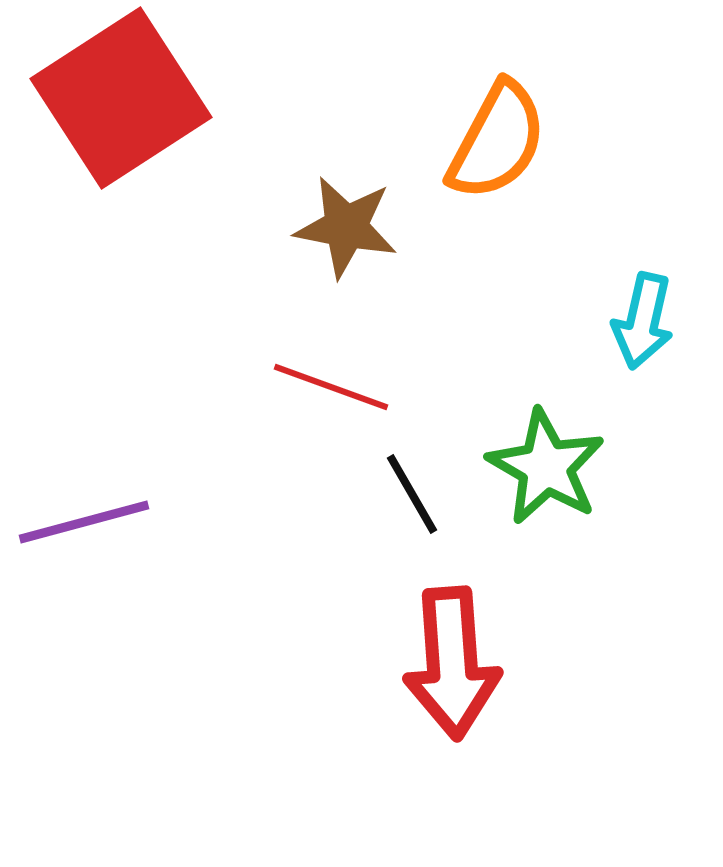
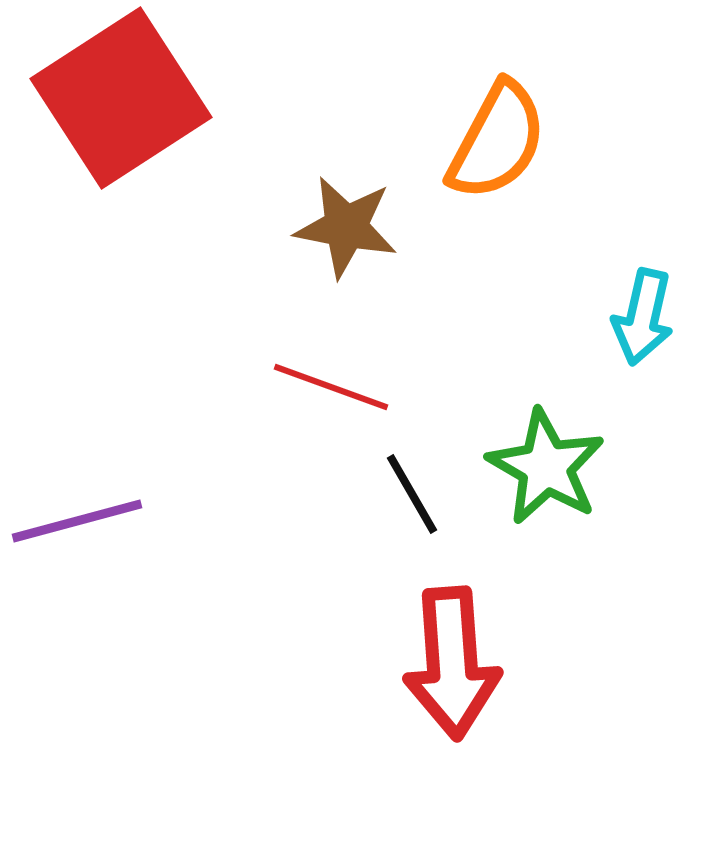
cyan arrow: moved 4 px up
purple line: moved 7 px left, 1 px up
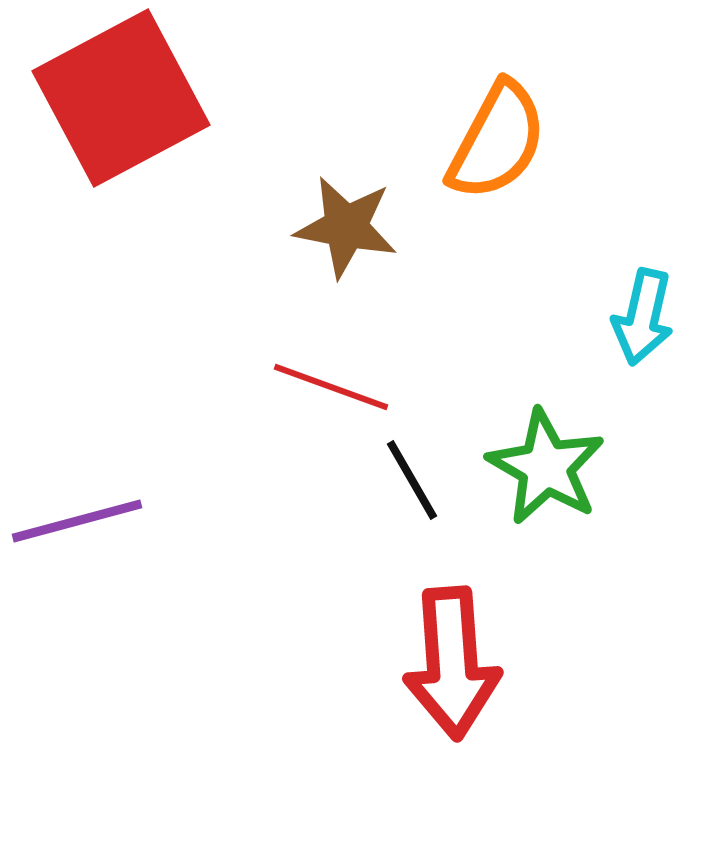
red square: rotated 5 degrees clockwise
black line: moved 14 px up
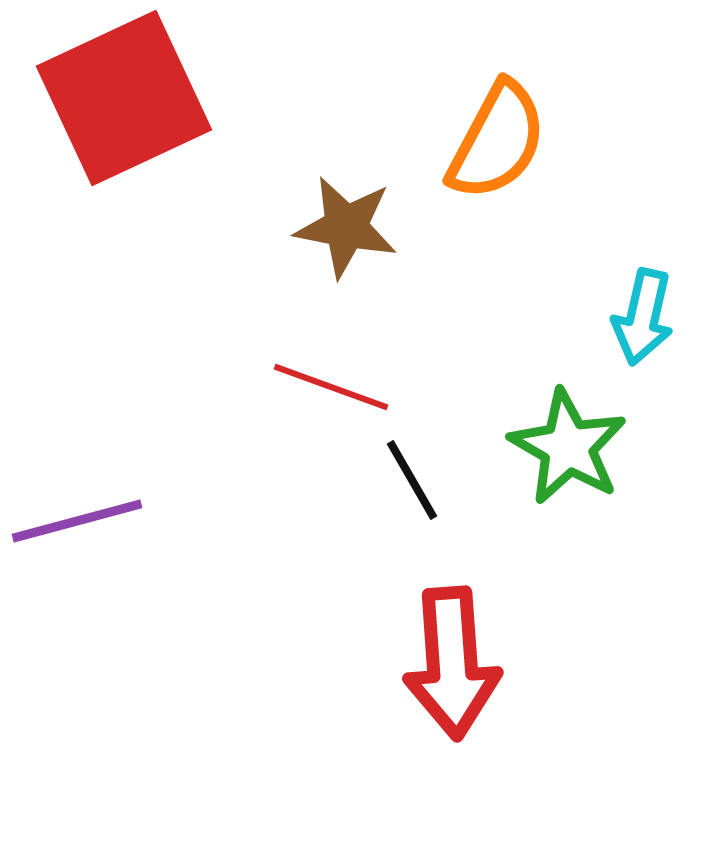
red square: moved 3 px right; rotated 3 degrees clockwise
green star: moved 22 px right, 20 px up
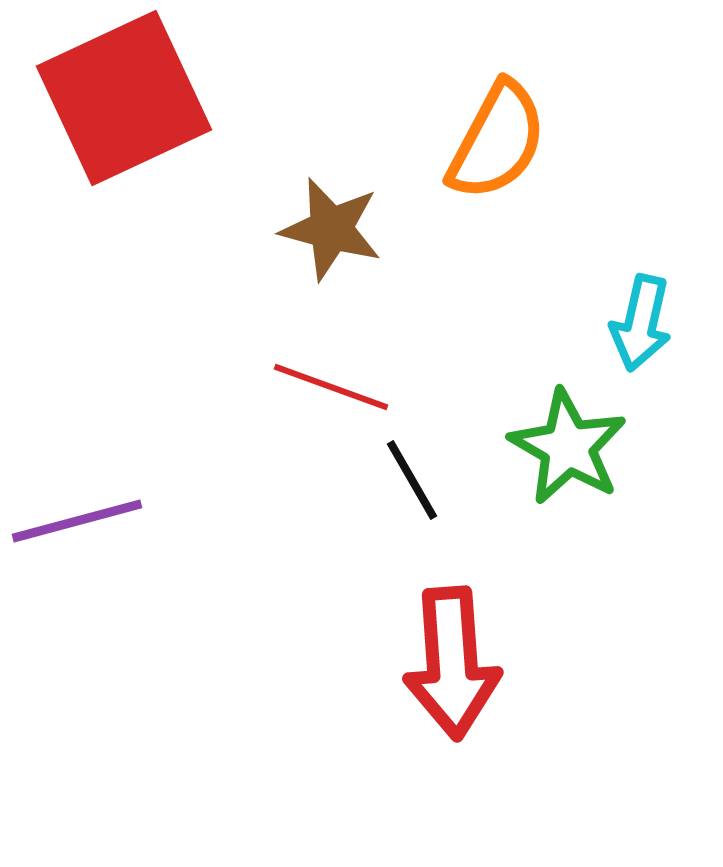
brown star: moved 15 px left, 2 px down; rotated 4 degrees clockwise
cyan arrow: moved 2 px left, 6 px down
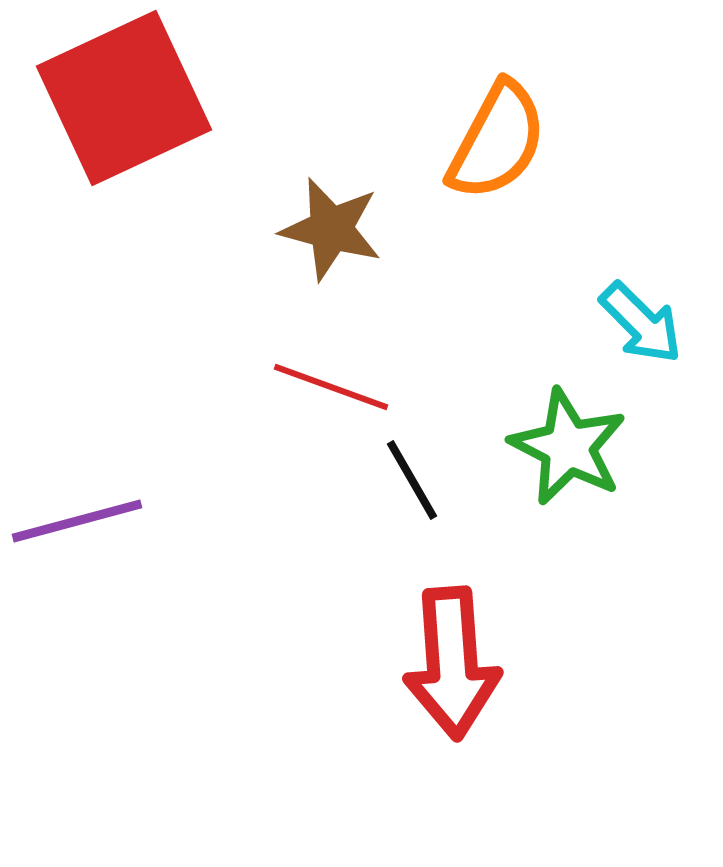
cyan arrow: rotated 58 degrees counterclockwise
green star: rotated 3 degrees counterclockwise
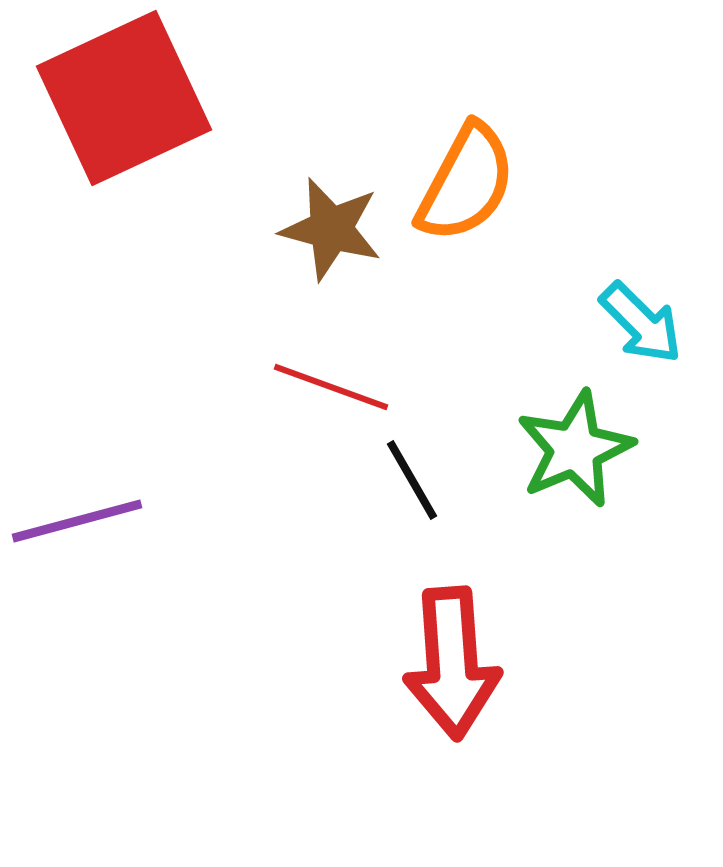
orange semicircle: moved 31 px left, 42 px down
green star: moved 7 px right, 2 px down; rotated 22 degrees clockwise
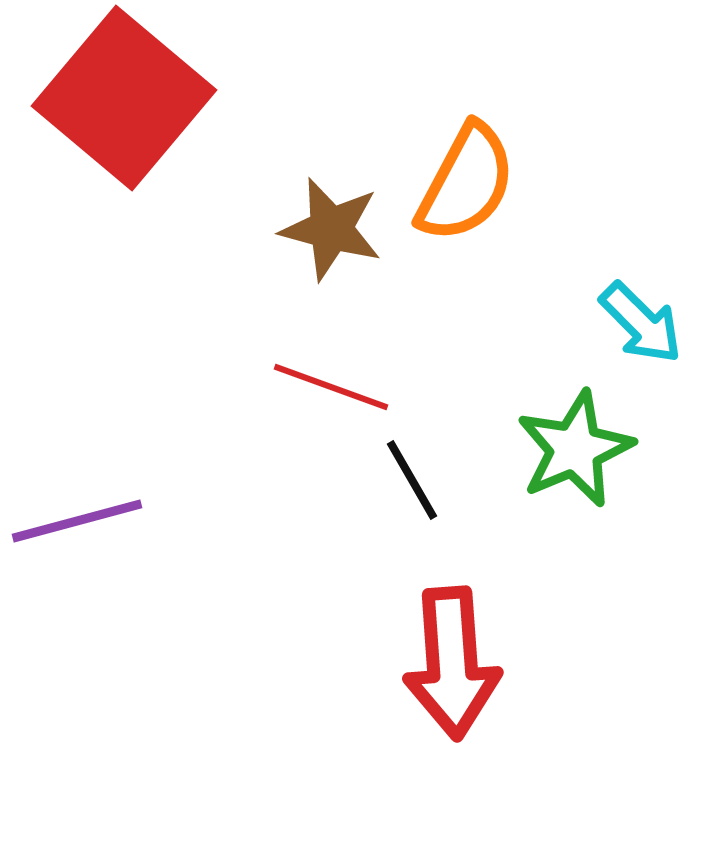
red square: rotated 25 degrees counterclockwise
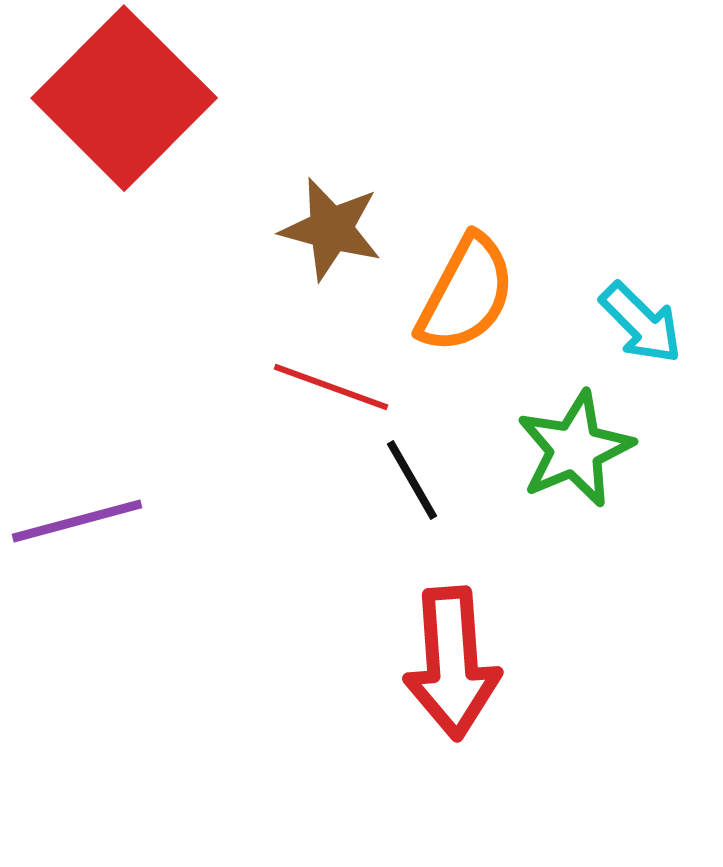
red square: rotated 5 degrees clockwise
orange semicircle: moved 111 px down
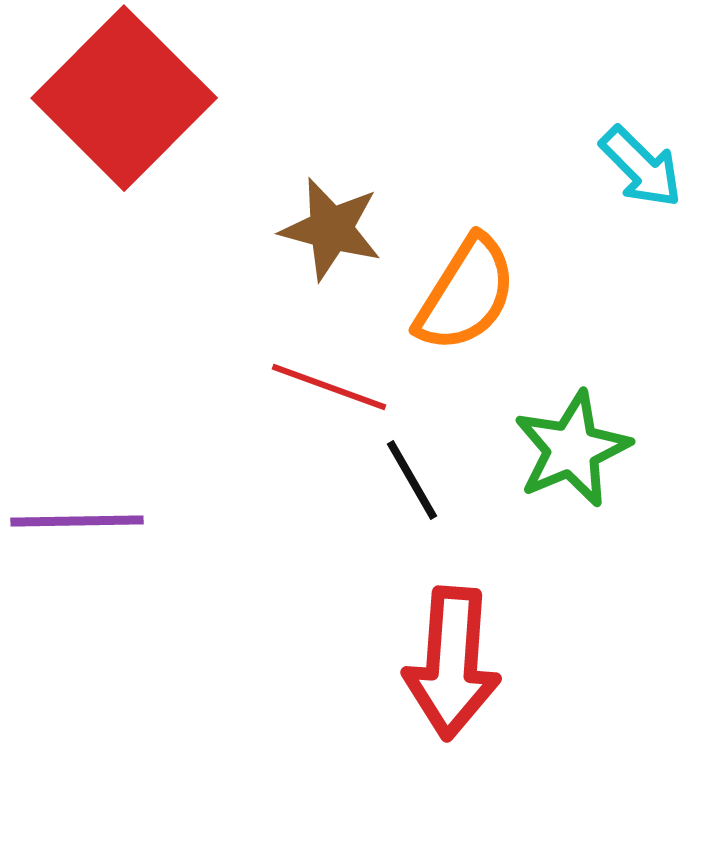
orange semicircle: rotated 4 degrees clockwise
cyan arrow: moved 156 px up
red line: moved 2 px left
green star: moved 3 px left
purple line: rotated 14 degrees clockwise
red arrow: rotated 8 degrees clockwise
